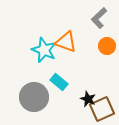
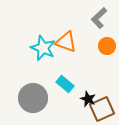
cyan star: moved 1 px left, 2 px up
cyan rectangle: moved 6 px right, 2 px down
gray circle: moved 1 px left, 1 px down
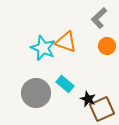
gray circle: moved 3 px right, 5 px up
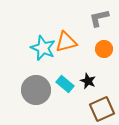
gray L-shape: rotated 30 degrees clockwise
orange triangle: rotated 35 degrees counterclockwise
orange circle: moved 3 px left, 3 px down
gray circle: moved 3 px up
black star: moved 18 px up
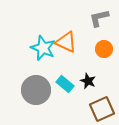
orange triangle: rotated 40 degrees clockwise
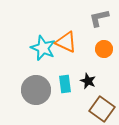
cyan rectangle: rotated 42 degrees clockwise
brown square: rotated 30 degrees counterclockwise
